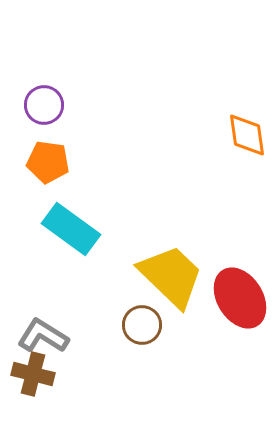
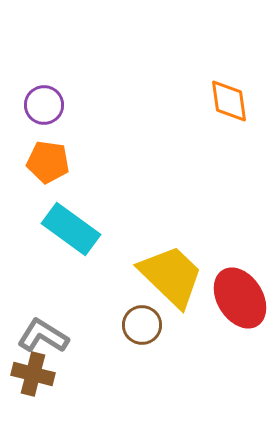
orange diamond: moved 18 px left, 34 px up
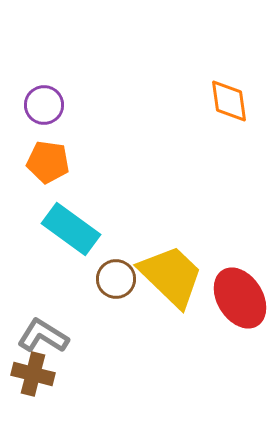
brown circle: moved 26 px left, 46 px up
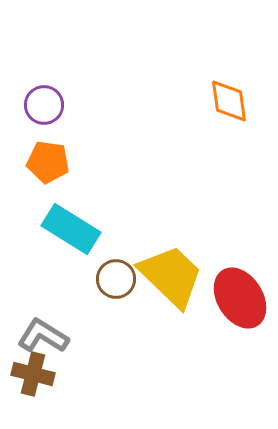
cyan rectangle: rotated 4 degrees counterclockwise
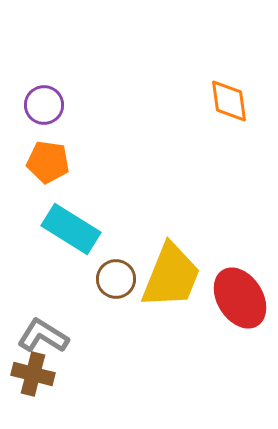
yellow trapezoid: rotated 68 degrees clockwise
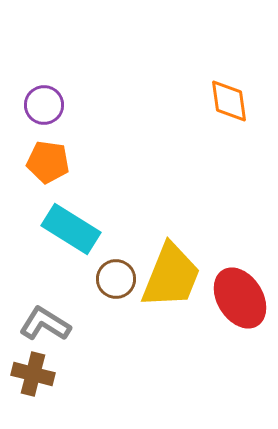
gray L-shape: moved 2 px right, 12 px up
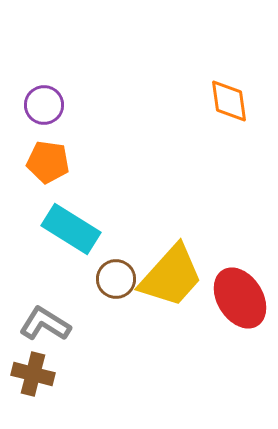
yellow trapezoid: rotated 20 degrees clockwise
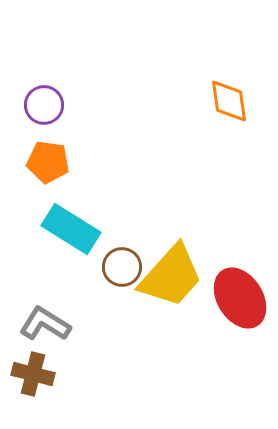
brown circle: moved 6 px right, 12 px up
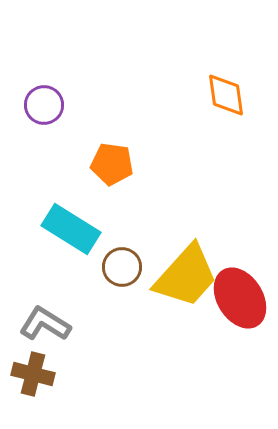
orange diamond: moved 3 px left, 6 px up
orange pentagon: moved 64 px right, 2 px down
yellow trapezoid: moved 15 px right
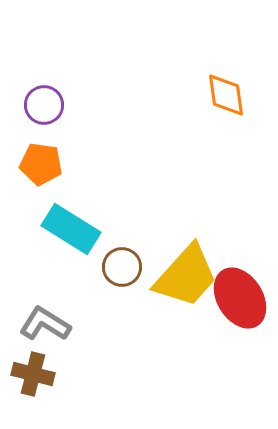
orange pentagon: moved 71 px left
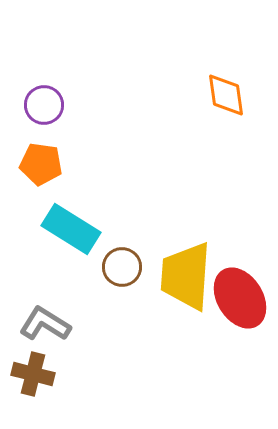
yellow trapezoid: rotated 142 degrees clockwise
